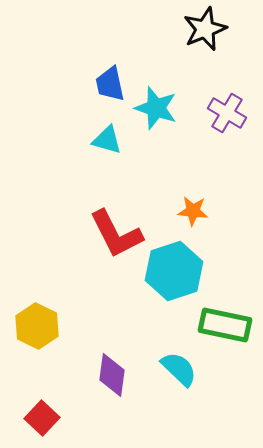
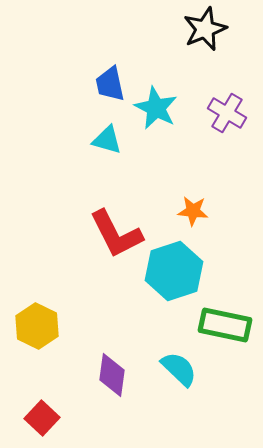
cyan star: rotated 9 degrees clockwise
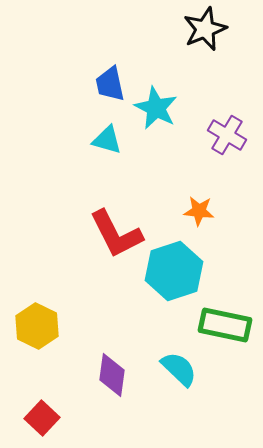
purple cross: moved 22 px down
orange star: moved 6 px right
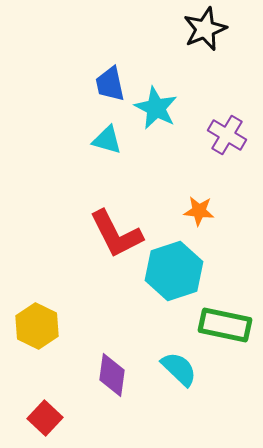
red square: moved 3 px right
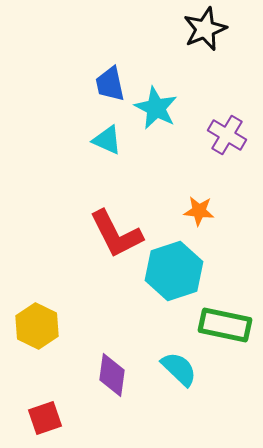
cyan triangle: rotated 8 degrees clockwise
red square: rotated 28 degrees clockwise
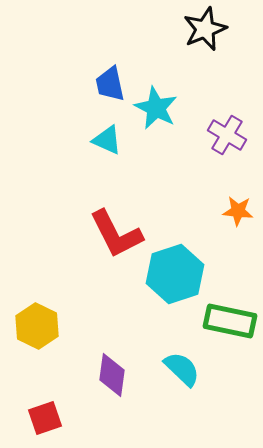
orange star: moved 39 px right
cyan hexagon: moved 1 px right, 3 px down
green rectangle: moved 5 px right, 4 px up
cyan semicircle: moved 3 px right
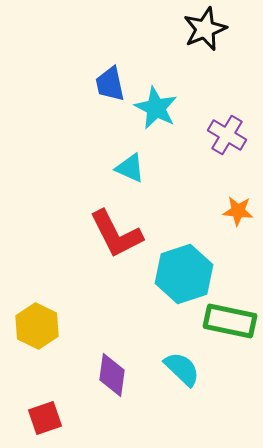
cyan triangle: moved 23 px right, 28 px down
cyan hexagon: moved 9 px right
